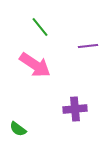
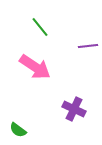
pink arrow: moved 2 px down
purple cross: moved 1 px left; rotated 30 degrees clockwise
green semicircle: moved 1 px down
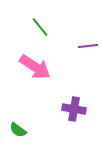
purple cross: rotated 15 degrees counterclockwise
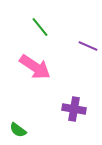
purple line: rotated 30 degrees clockwise
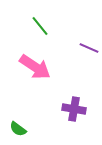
green line: moved 1 px up
purple line: moved 1 px right, 2 px down
green semicircle: moved 1 px up
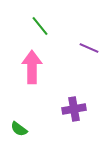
pink arrow: moved 3 px left; rotated 124 degrees counterclockwise
purple cross: rotated 20 degrees counterclockwise
green semicircle: moved 1 px right
